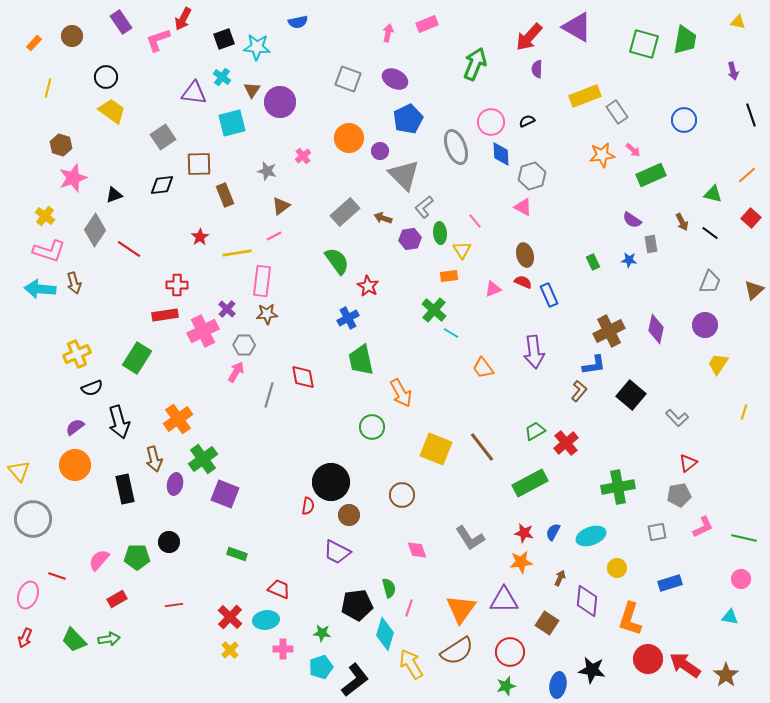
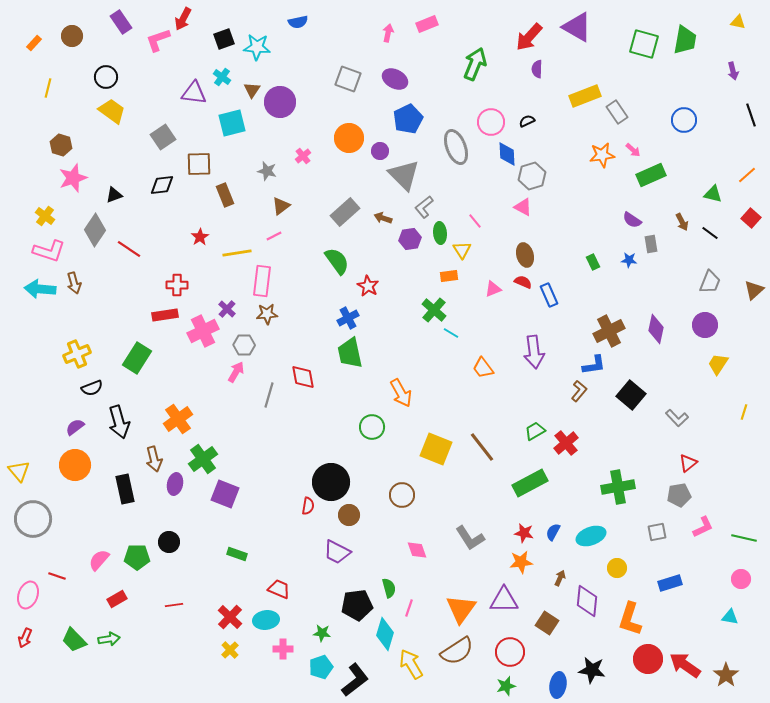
blue diamond at (501, 154): moved 6 px right
green trapezoid at (361, 360): moved 11 px left, 7 px up
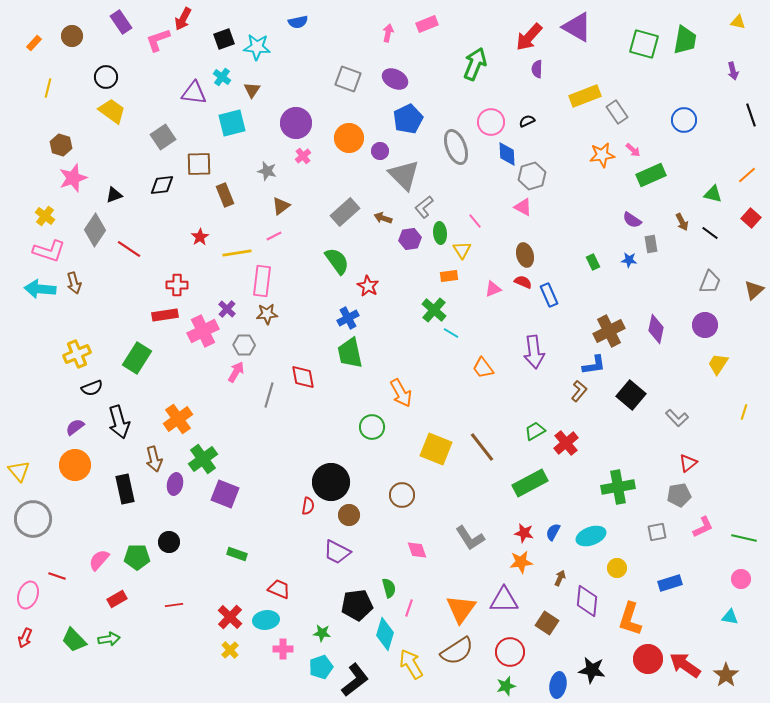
purple circle at (280, 102): moved 16 px right, 21 px down
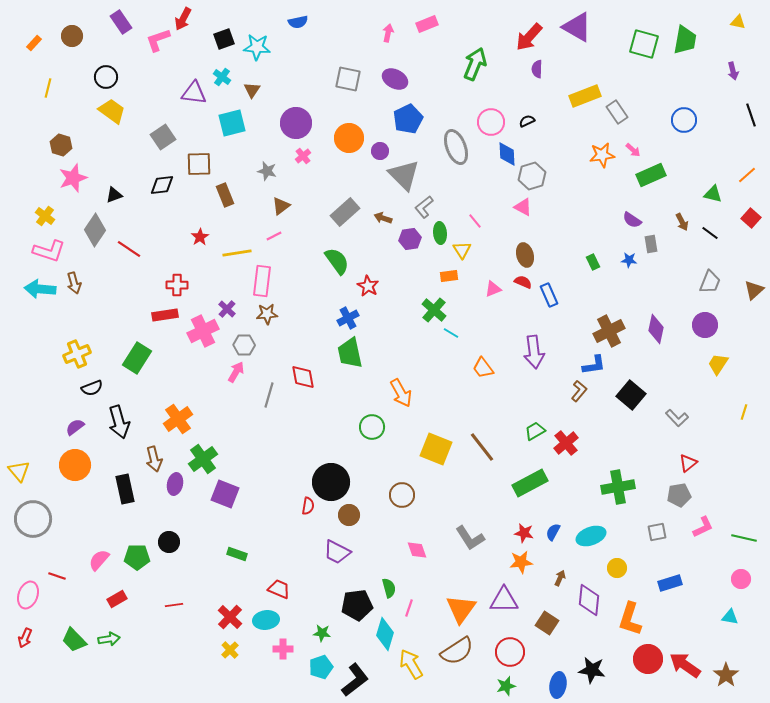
gray square at (348, 79): rotated 8 degrees counterclockwise
purple diamond at (587, 601): moved 2 px right, 1 px up
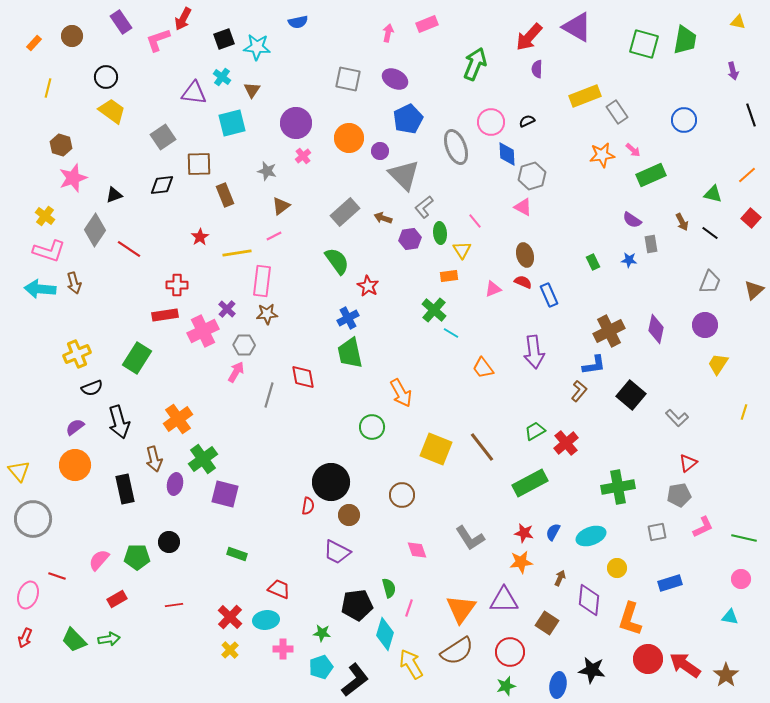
purple square at (225, 494): rotated 8 degrees counterclockwise
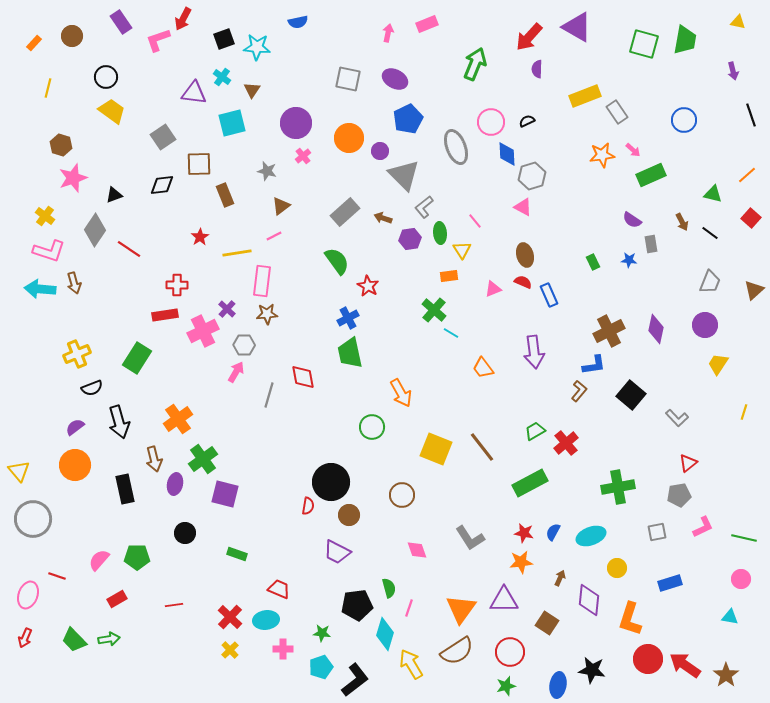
black circle at (169, 542): moved 16 px right, 9 px up
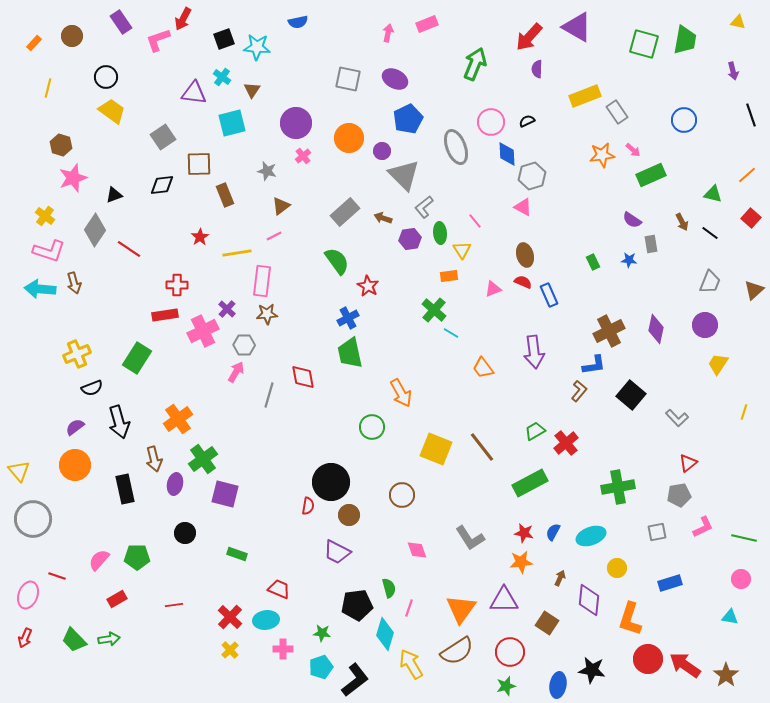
purple circle at (380, 151): moved 2 px right
